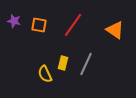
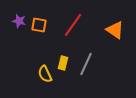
purple star: moved 5 px right
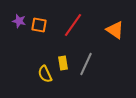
yellow rectangle: rotated 24 degrees counterclockwise
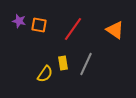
red line: moved 4 px down
yellow semicircle: rotated 120 degrees counterclockwise
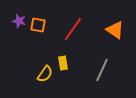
orange square: moved 1 px left
gray line: moved 16 px right, 6 px down
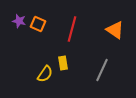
orange square: moved 1 px up; rotated 14 degrees clockwise
red line: moved 1 px left; rotated 20 degrees counterclockwise
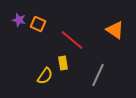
purple star: moved 1 px up
red line: moved 11 px down; rotated 65 degrees counterclockwise
gray line: moved 4 px left, 5 px down
yellow semicircle: moved 2 px down
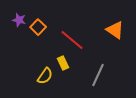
orange square: moved 3 px down; rotated 21 degrees clockwise
yellow rectangle: rotated 16 degrees counterclockwise
